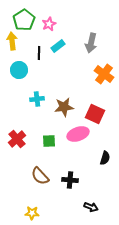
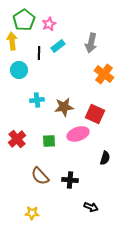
cyan cross: moved 1 px down
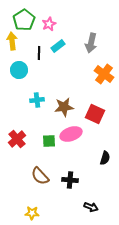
pink ellipse: moved 7 px left
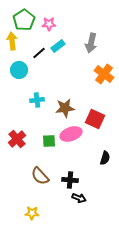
pink star: rotated 24 degrees clockwise
black line: rotated 48 degrees clockwise
brown star: moved 1 px right, 1 px down
red square: moved 5 px down
black arrow: moved 12 px left, 9 px up
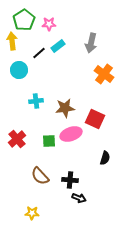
cyan cross: moved 1 px left, 1 px down
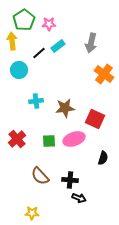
pink ellipse: moved 3 px right, 5 px down
black semicircle: moved 2 px left
